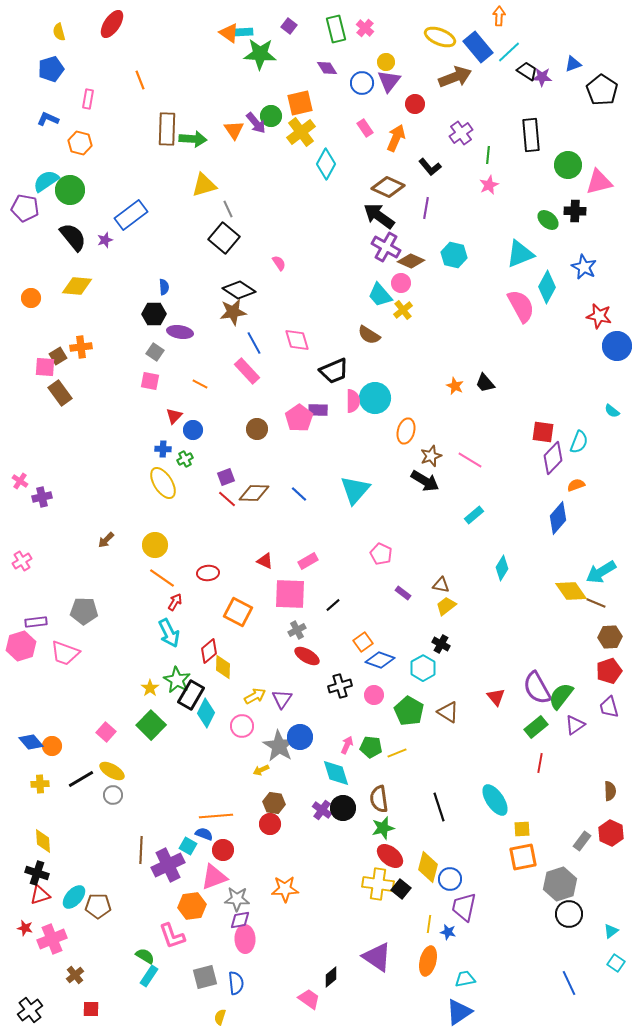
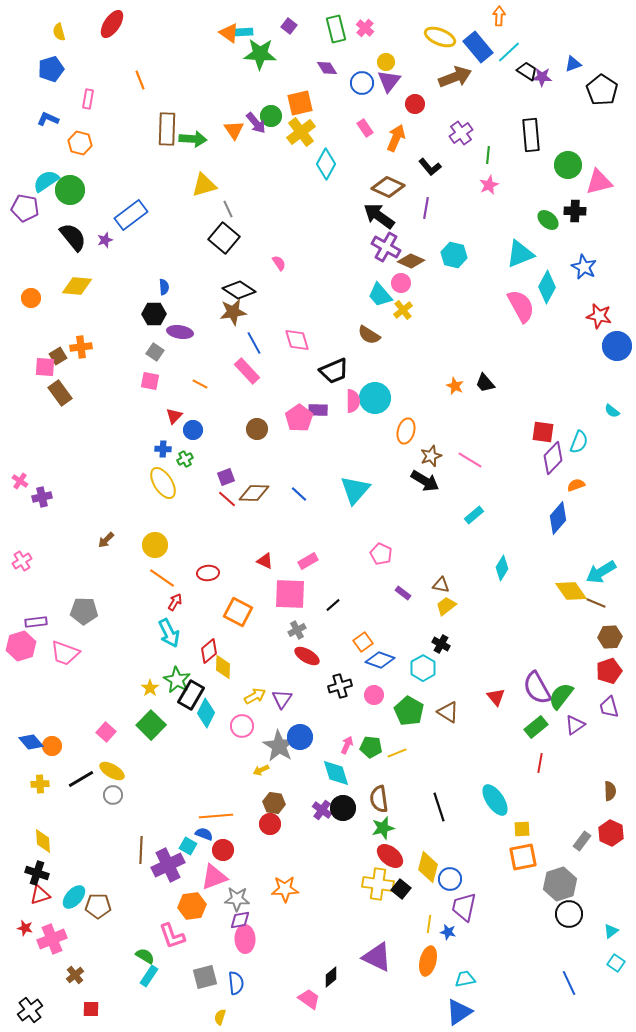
purple triangle at (377, 957): rotated 8 degrees counterclockwise
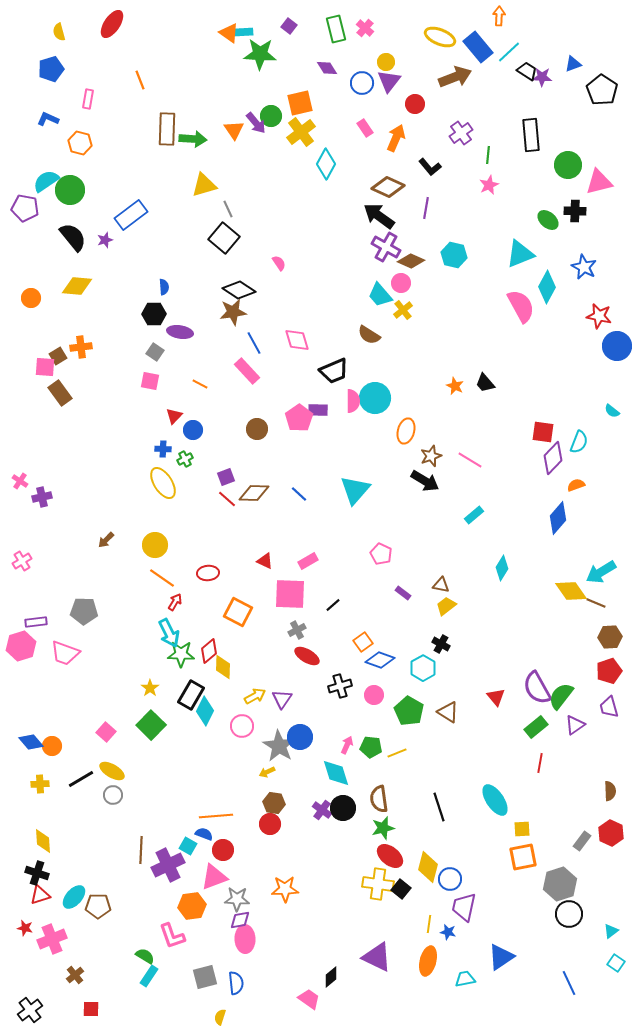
green star at (177, 680): moved 4 px right, 26 px up; rotated 28 degrees counterclockwise
cyan diamond at (206, 713): moved 1 px left, 2 px up
yellow arrow at (261, 770): moved 6 px right, 2 px down
blue triangle at (459, 1012): moved 42 px right, 55 px up
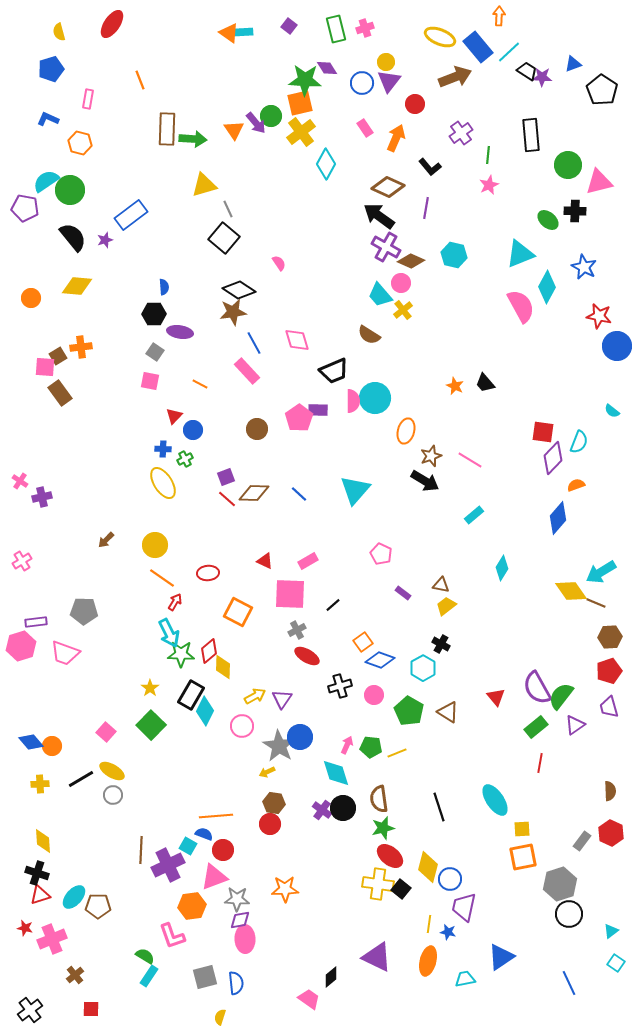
pink cross at (365, 28): rotated 30 degrees clockwise
green star at (260, 54): moved 45 px right, 26 px down
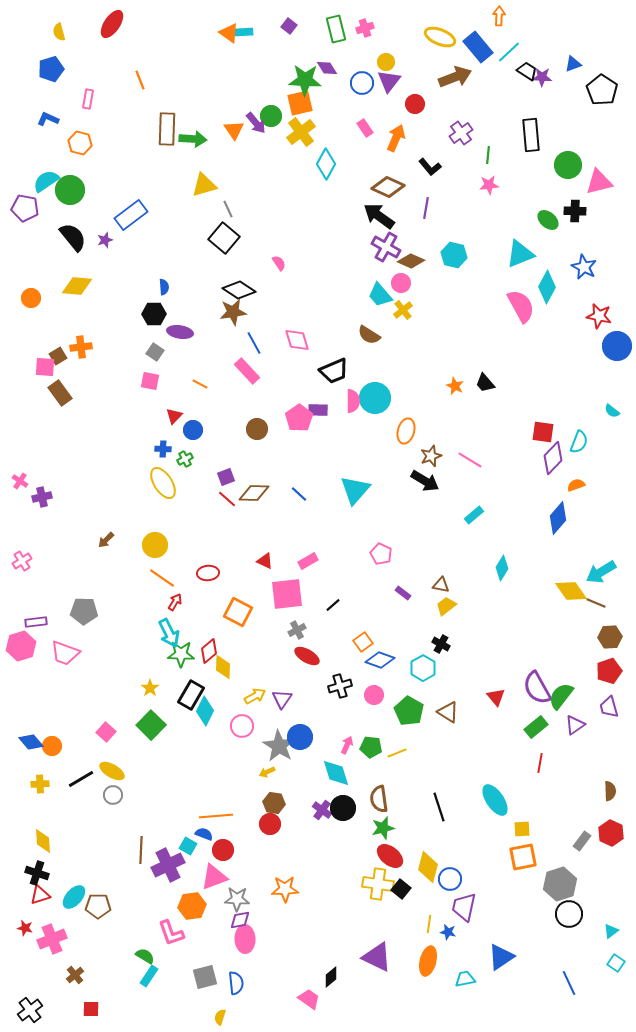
pink star at (489, 185): rotated 18 degrees clockwise
pink square at (290, 594): moved 3 px left; rotated 8 degrees counterclockwise
pink L-shape at (172, 936): moved 1 px left, 3 px up
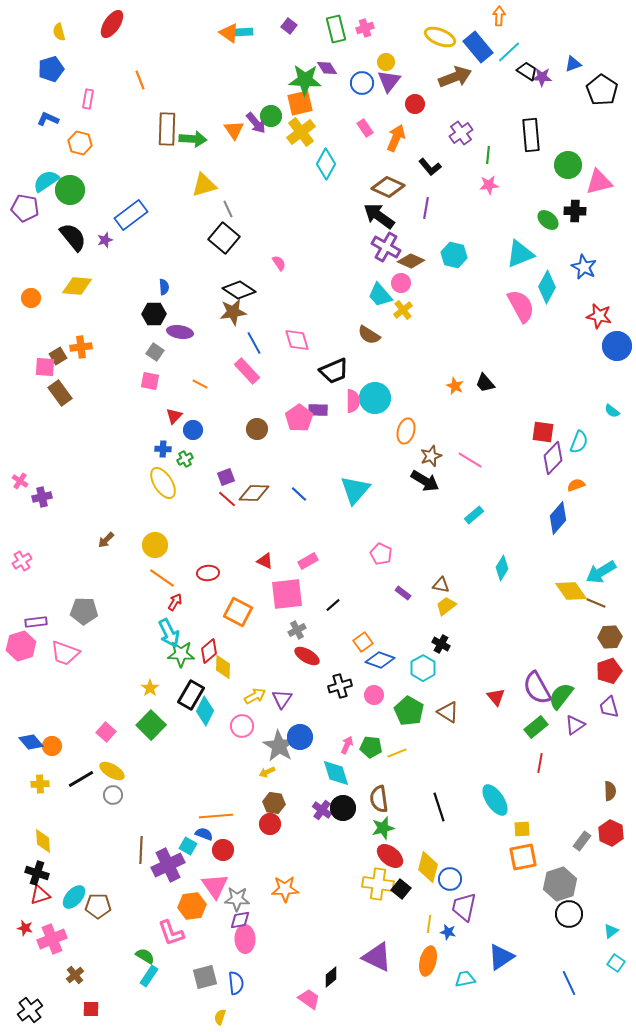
pink triangle at (214, 877): moved 1 px right, 9 px down; rotated 44 degrees counterclockwise
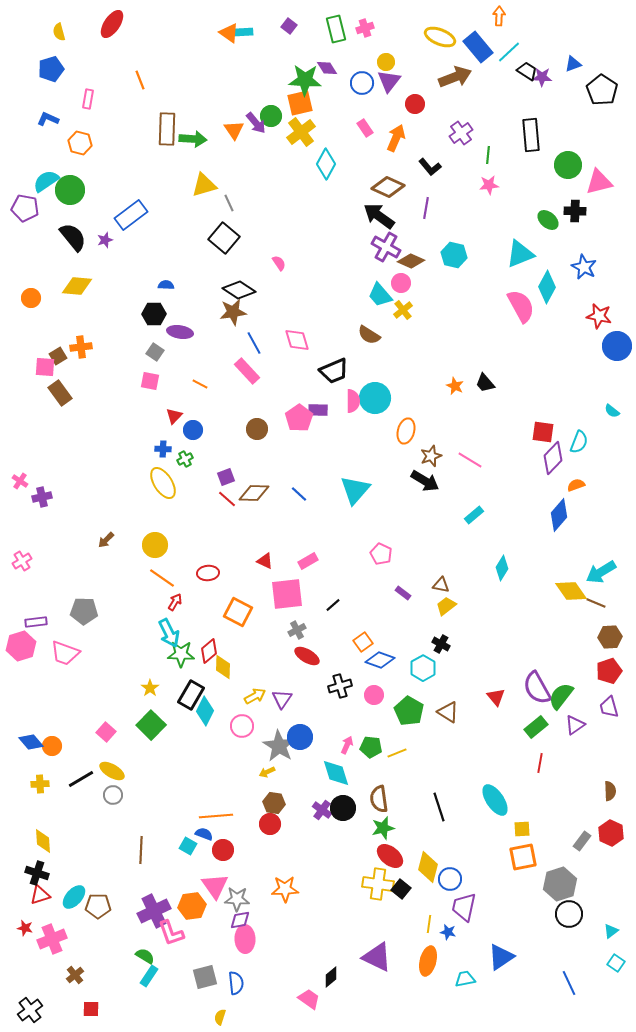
gray line at (228, 209): moved 1 px right, 6 px up
blue semicircle at (164, 287): moved 2 px right, 2 px up; rotated 84 degrees counterclockwise
blue diamond at (558, 518): moved 1 px right, 3 px up
purple cross at (168, 865): moved 14 px left, 46 px down
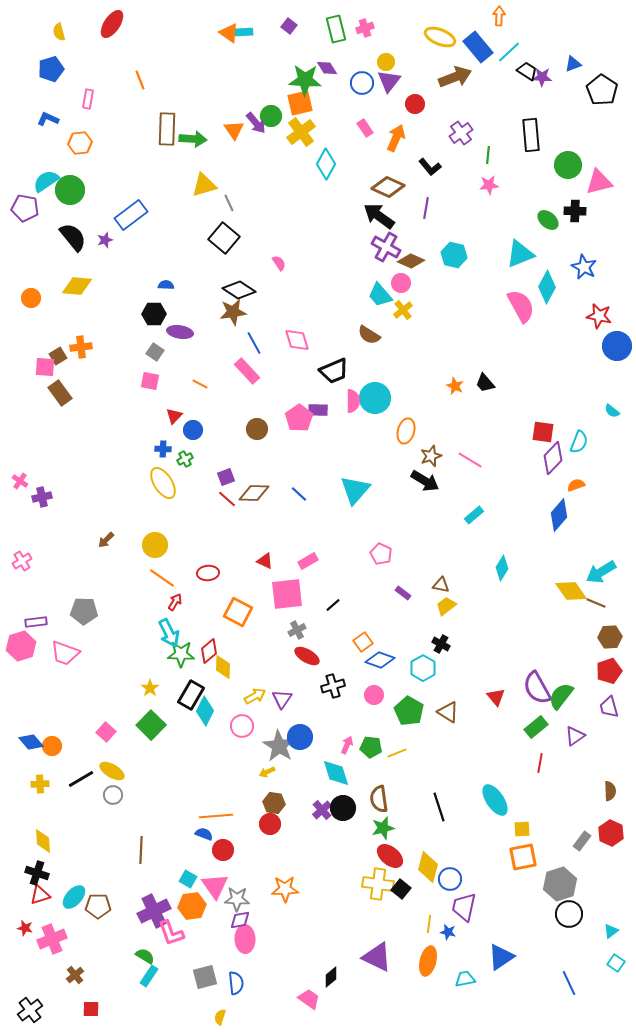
orange hexagon at (80, 143): rotated 20 degrees counterclockwise
black cross at (340, 686): moved 7 px left
purple triangle at (575, 725): moved 11 px down
purple cross at (322, 810): rotated 12 degrees clockwise
cyan square at (188, 846): moved 33 px down
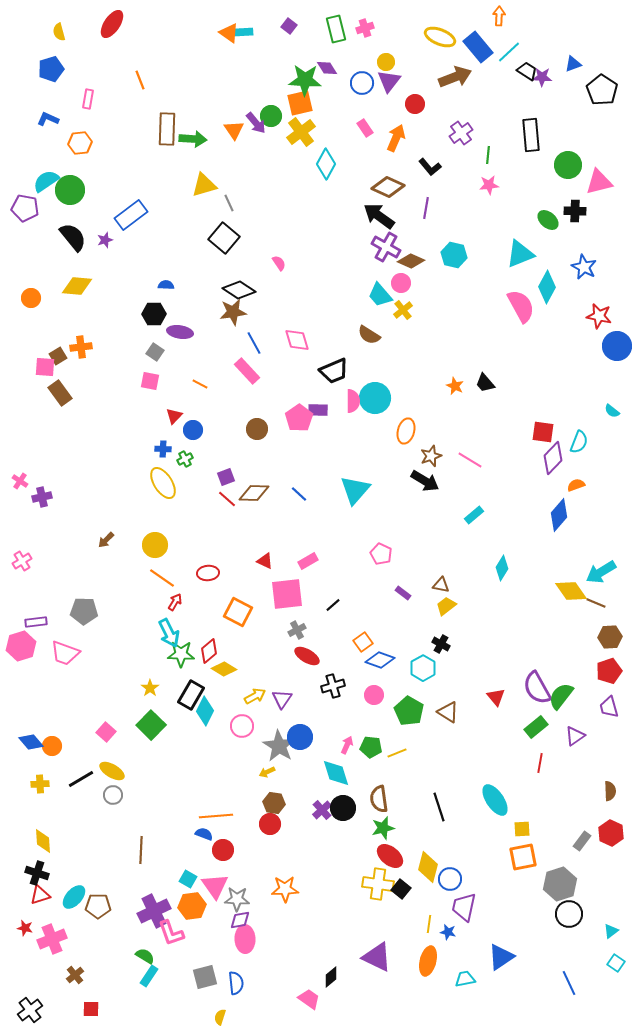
yellow diamond at (223, 667): moved 1 px right, 2 px down; rotated 60 degrees counterclockwise
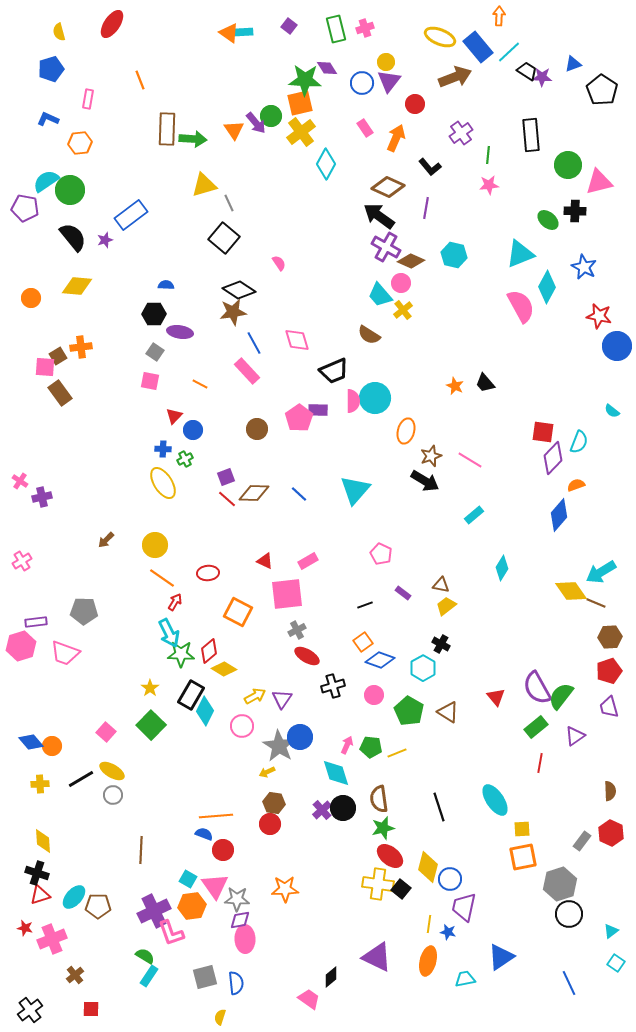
black line at (333, 605): moved 32 px right; rotated 21 degrees clockwise
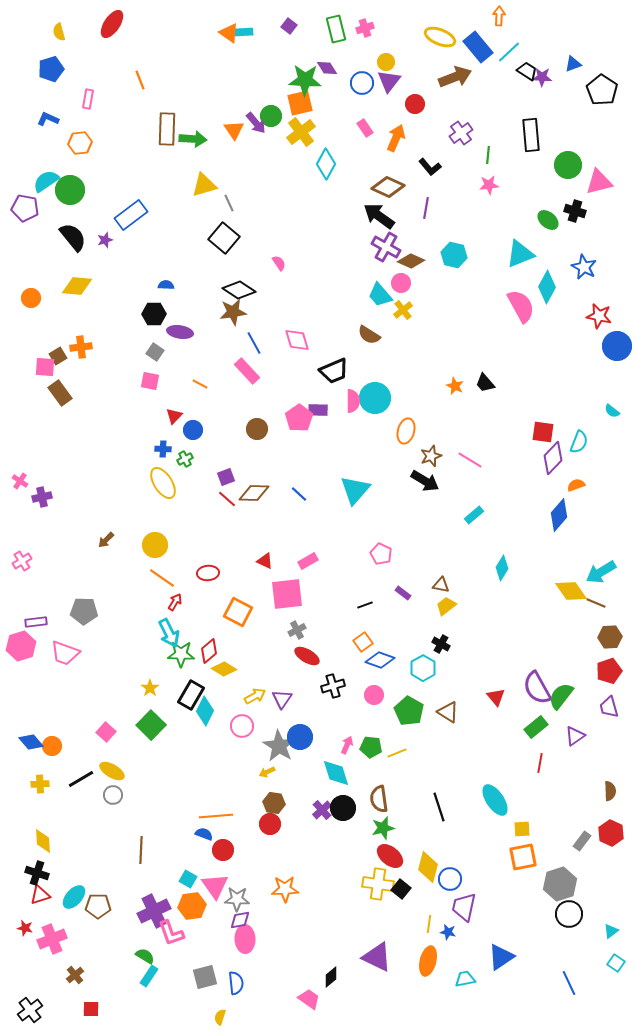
black cross at (575, 211): rotated 15 degrees clockwise
